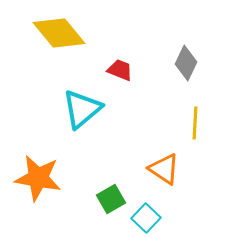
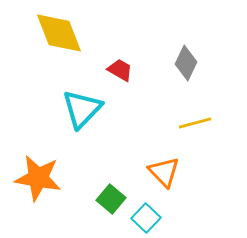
yellow diamond: rotated 18 degrees clockwise
red trapezoid: rotated 8 degrees clockwise
cyan triangle: rotated 6 degrees counterclockwise
yellow line: rotated 72 degrees clockwise
orange triangle: moved 3 px down; rotated 12 degrees clockwise
green square: rotated 20 degrees counterclockwise
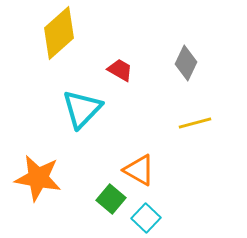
yellow diamond: rotated 70 degrees clockwise
orange triangle: moved 25 px left, 2 px up; rotated 16 degrees counterclockwise
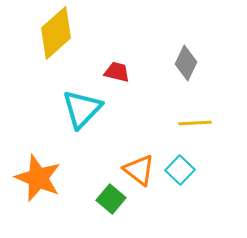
yellow diamond: moved 3 px left
red trapezoid: moved 3 px left, 2 px down; rotated 16 degrees counterclockwise
yellow line: rotated 12 degrees clockwise
orange triangle: rotated 8 degrees clockwise
orange star: rotated 12 degrees clockwise
cyan square: moved 34 px right, 48 px up
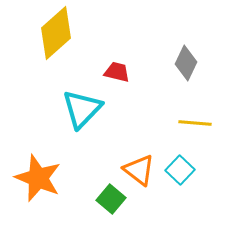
yellow line: rotated 8 degrees clockwise
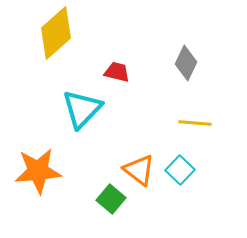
orange star: moved 7 px up; rotated 27 degrees counterclockwise
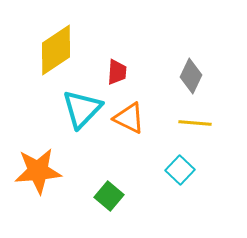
yellow diamond: moved 17 px down; rotated 8 degrees clockwise
gray diamond: moved 5 px right, 13 px down
red trapezoid: rotated 80 degrees clockwise
orange triangle: moved 10 px left, 52 px up; rotated 12 degrees counterclockwise
green square: moved 2 px left, 3 px up
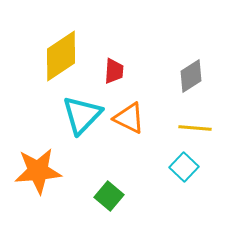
yellow diamond: moved 5 px right, 6 px down
red trapezoid: moved 3 px left, 1 px up
gray diamond: rotated 32 degrees clockwise
cyan triangle: moved 6 px down
yellow line: moved 5 px down
cyan square: moved 4 px right, 3 px up
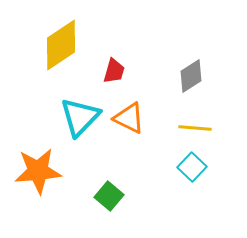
yellow diamond: moved 11 px up
red trapezoid: rotated 12 degrees clockwise
cyan triangle: moved 2 px left, 2 px down
cyan square: moved 8 px right
